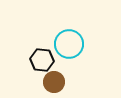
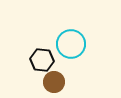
cyan circle: moved 2 px right
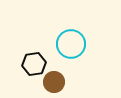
black hexagon: moved 8 px left, 4 px down; rotated 15 degrees counterclockwise
